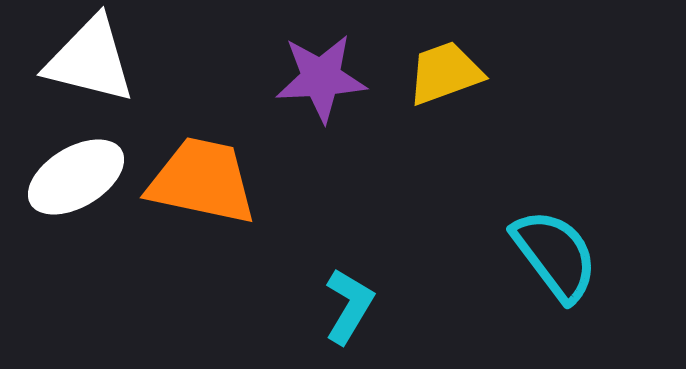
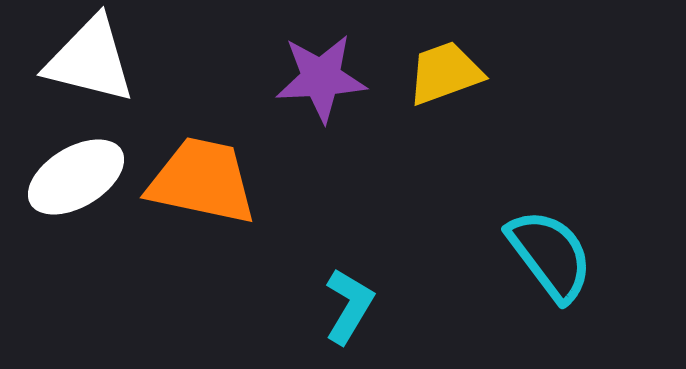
cyan semicircle: moved 5 px left
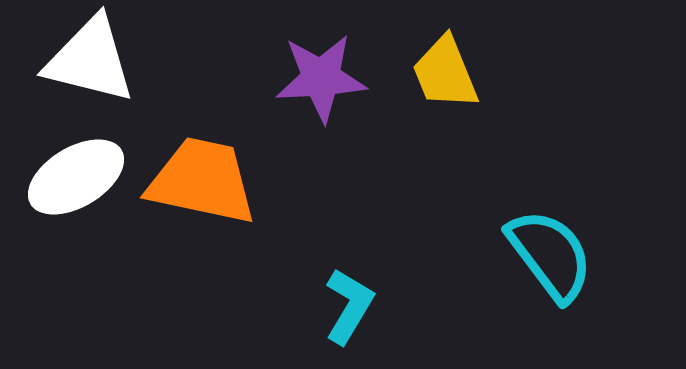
yellow trapezoid: rotated 92 degrees counterclockwise
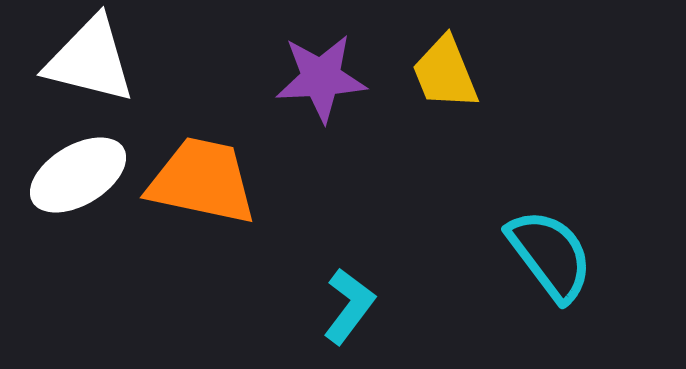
white ellipse: moved 2 px right, 2 px up
cyan L-shape: rotated 6 degrees clockwise
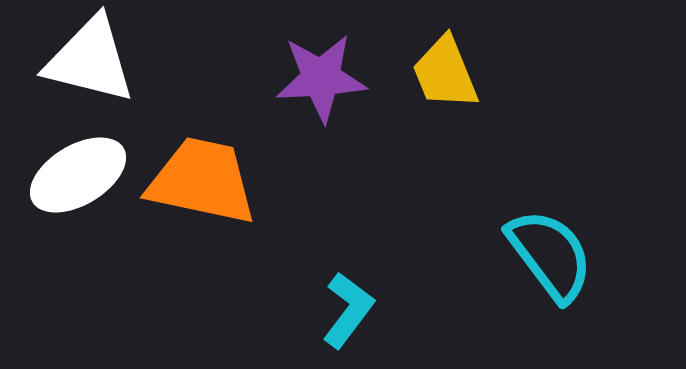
cyan L-shape: moved 1 px left, 4 px down
